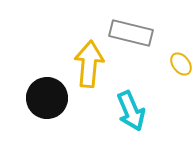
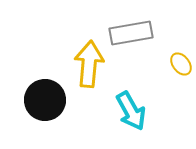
gray rectangle: rotated 24 degrees counterclockwise
black circle: moved 2 px left, 2 px down
cyan arrow: rotated 6 degrees counterclockwise
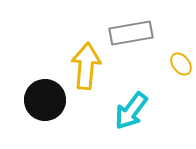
yellow arrow: moved 3 px left, 2 px down
cyan arrow: rotated 66 degrees clockwise
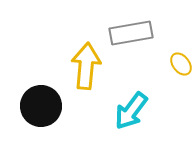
black circle: moved 4 px left, 6 px down
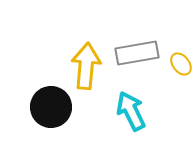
gray rectangle: moved 6 px right, 20 px down
black circle: moved 10 px right, 1 px down
cyan arrow: rotated 117 degrees clockwise
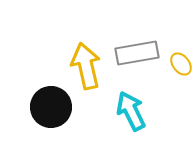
yellow arrow: rotated 18 degrees counterclockwise
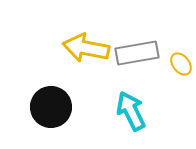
yellow arrow: moved 18 px up; rotated 66 degrees counterclockwise
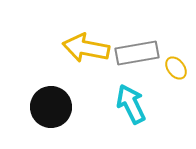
yellow ellipse: moved 5 px left, 4 px down
cyan arrow: moved 7 px up
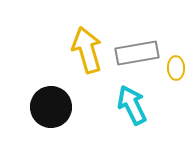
yellow arrow: moved 1 px right, 2 px down; rotated 63 degrees clockwise
yellow ellipse: rotated 35 degrees clockwise
cyan arrow: moved 1 px right, 1 px down
